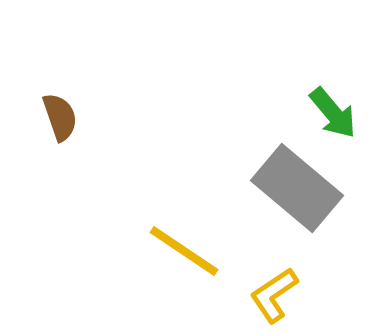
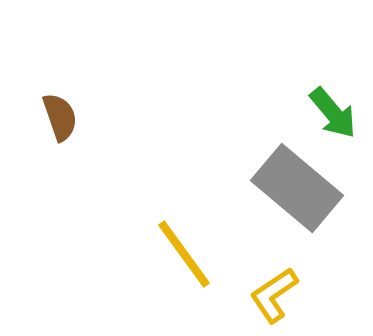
yellow line: moved 3 px down; rotated 20 degrees clockwise
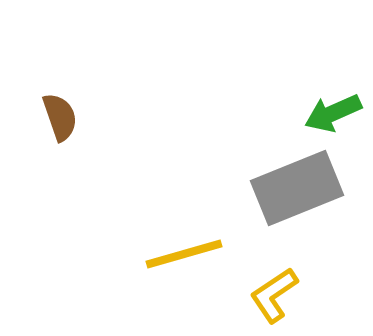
green arrow: rotated 106 degrees clockwise
gray rectangle: rotated 62 degrees counterclockwise
yellow line: rotated 70 degrees counterclockwise
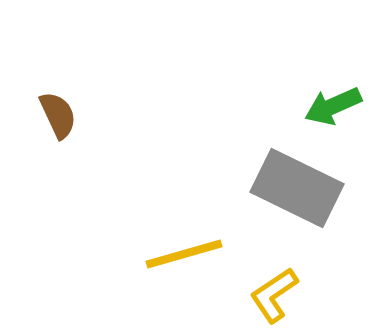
green arrow: moved 7 px up
brown semicircle: moved 2 px left, 2 px up; rotated 6 degrees counterclockwise
gray rectangle: rotated 48 degrees clockwise
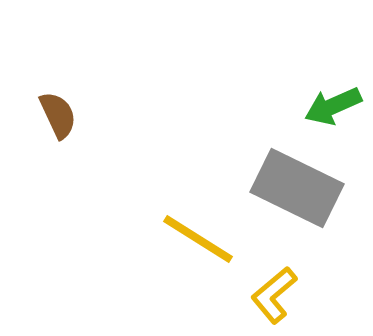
yellow line: moved 14 px right, 15 px up; rotated 48 degrees clockwise
yellow L-shape: rotated 6 degrees counterclockwise
